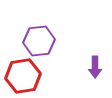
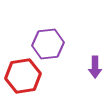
purple hexagon: moved 9 px right, 3 px down
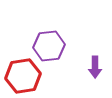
purple hexagon: moved 1 px right, 2 px down
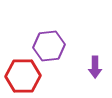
red hexagon: rotated 8 degrees clockwise
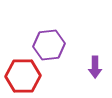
purple hexagon: moved 1 px up
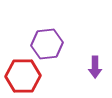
purple hexagon: moved 2 px left, 1 px up
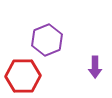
purple hexagon: moved 4 px up; rotated 16 degrees counterclockwise
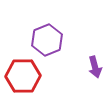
purple arrow: rotated 15 degrees counterclockwise
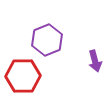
purple arrow: moved 6 px up
